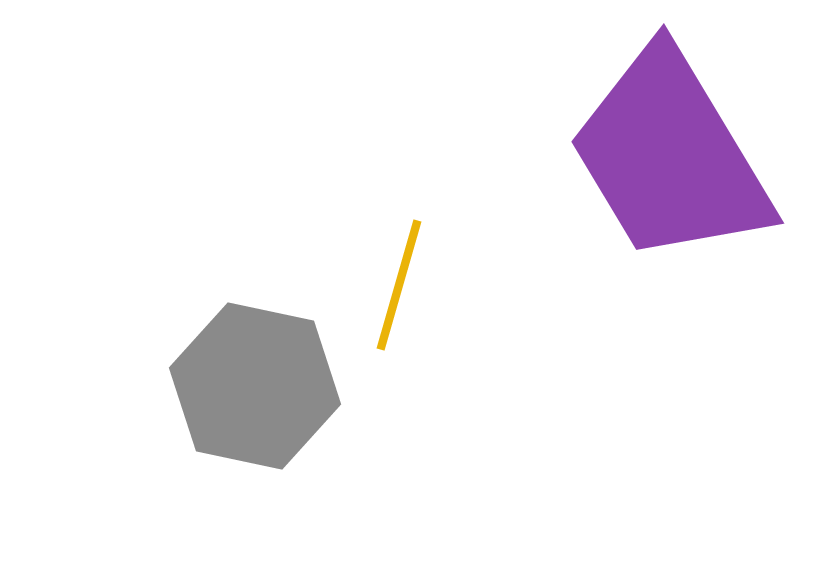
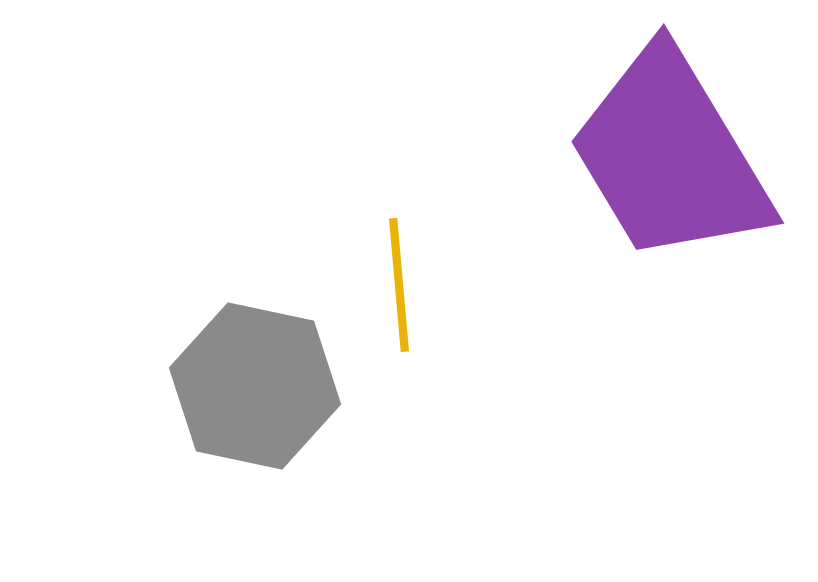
yellow line: rotated 21 degrees counterclockwise
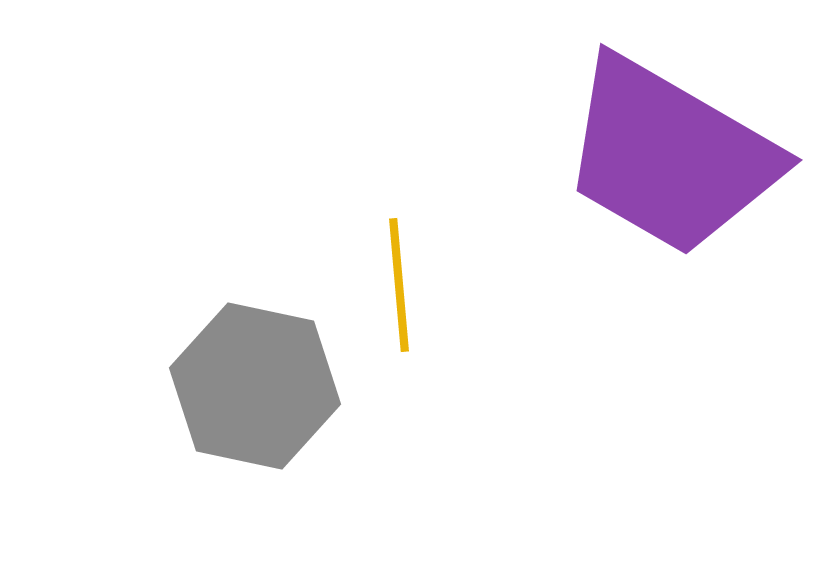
purple trapezoid: rotated 29 degrees counterclockwise
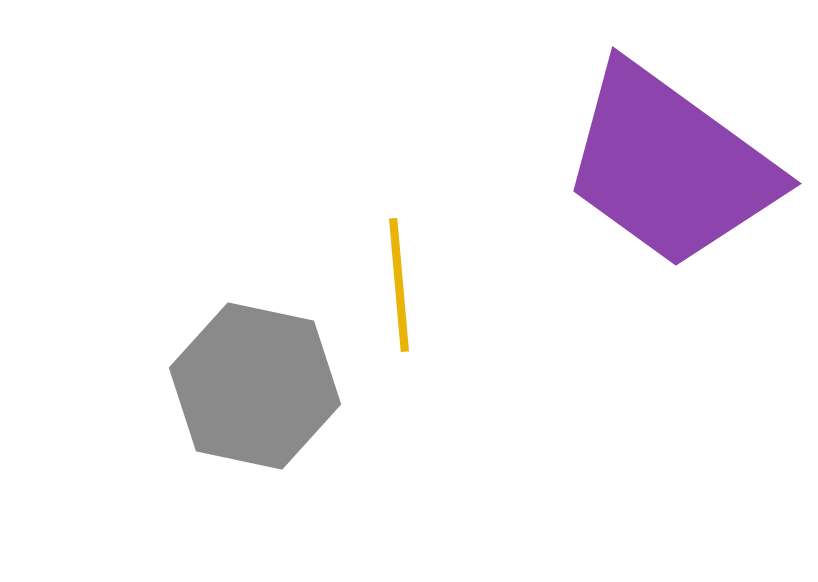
purple trapezoid: moved 10 px down; rotated 6 degrees clockwise
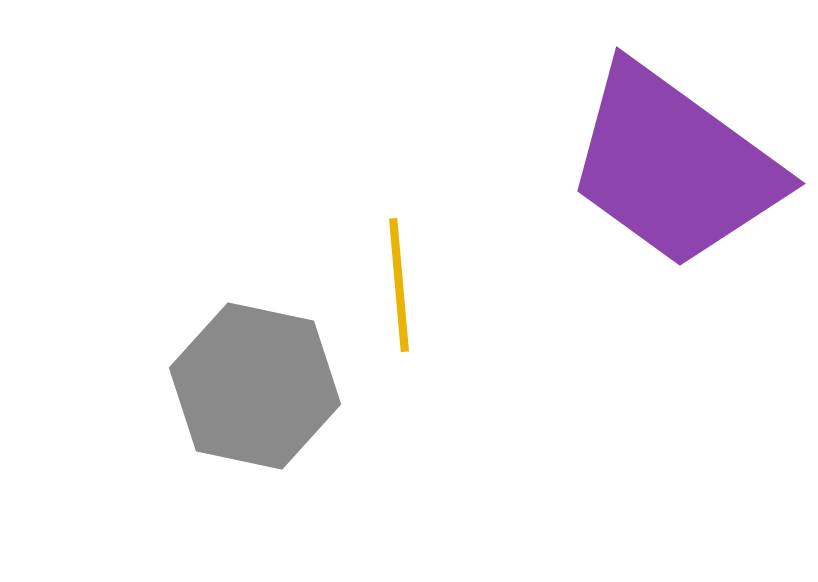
purple trapezoid: moved 4 px right
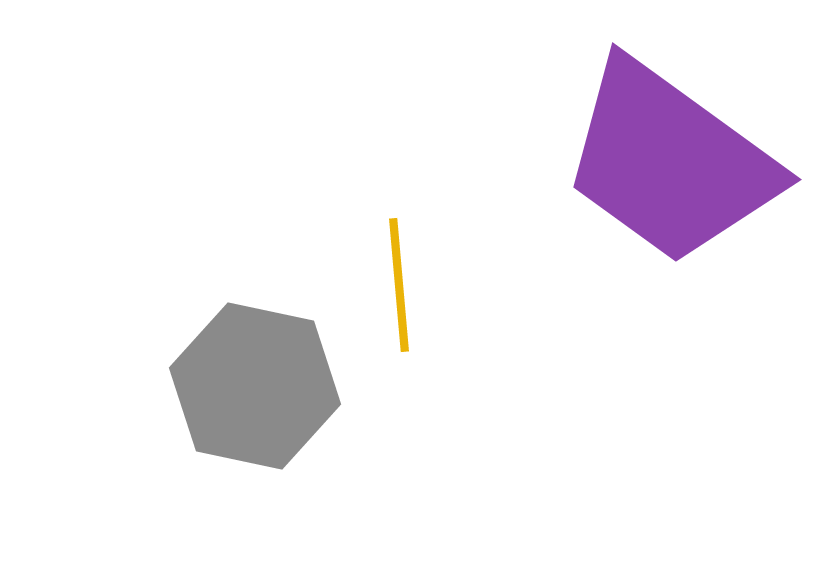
purple trapezoid: moved 4 px left, 4 px up
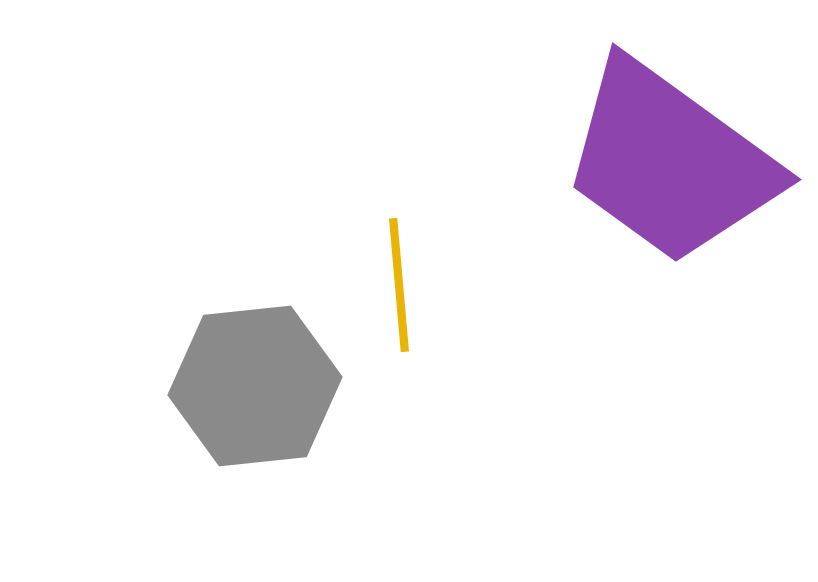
gray hexagon: rotated 18 degrees counterclockwise
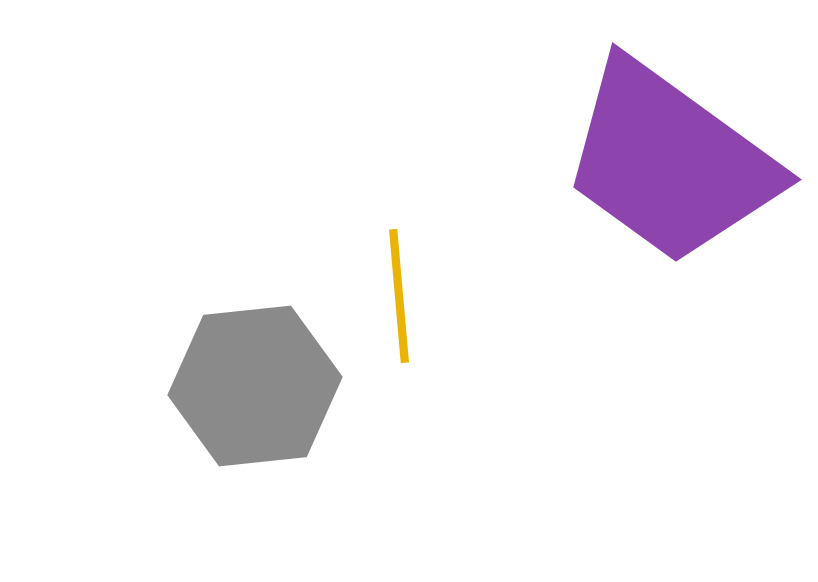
yellow line: moved 11 px down
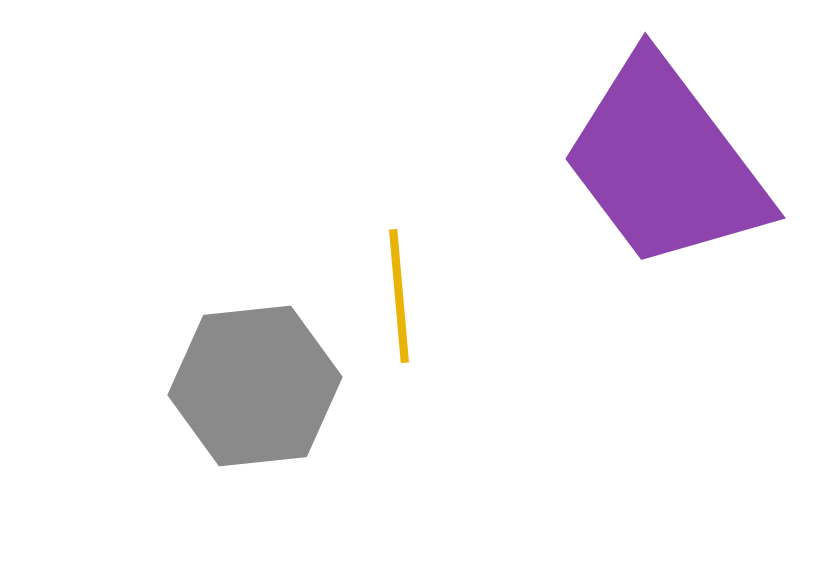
purple trapezoid: moved 5 px left, 1 px down; rotated 17 degrees clockwise
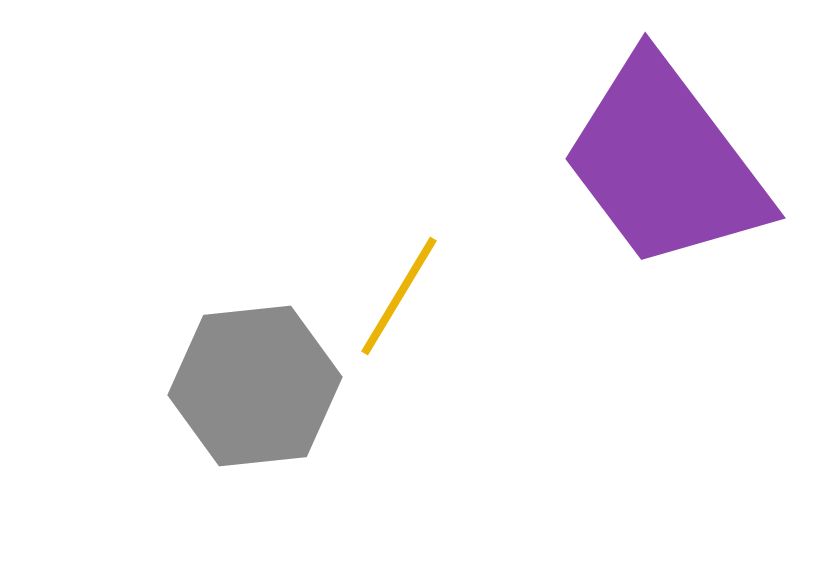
yellow line: rotated 36 degrees clockwise
